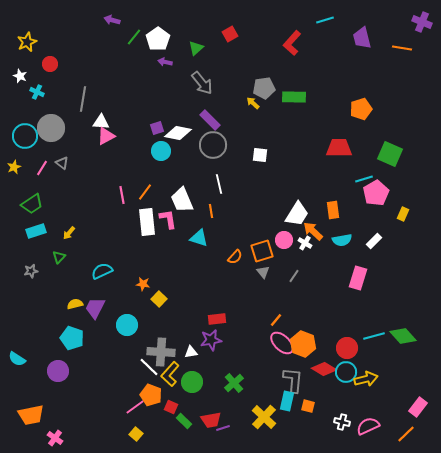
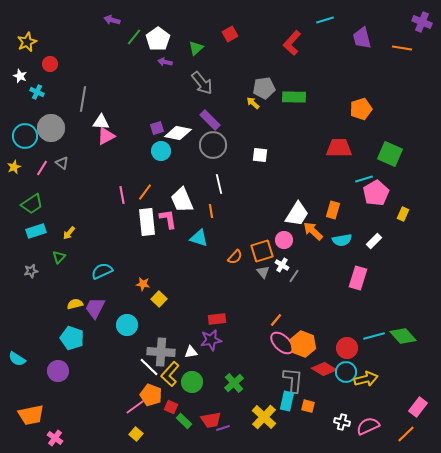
orange rectangle at (333, 210): rotated 24 degrees clockwise
white cross at (305, 243): moved 23 px left, 22 px down
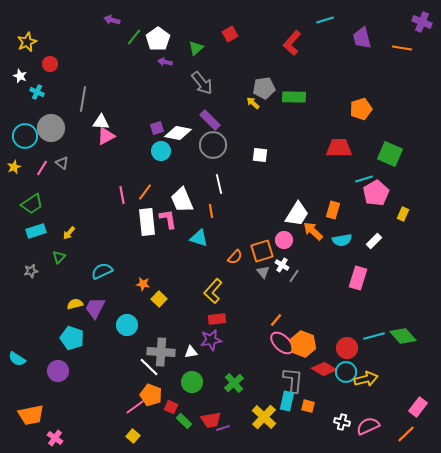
yellow L-shape at (170, 374): moved 43 px right, 83 px up
yellow square at (136, 434): moved 3 px left, 2 px down
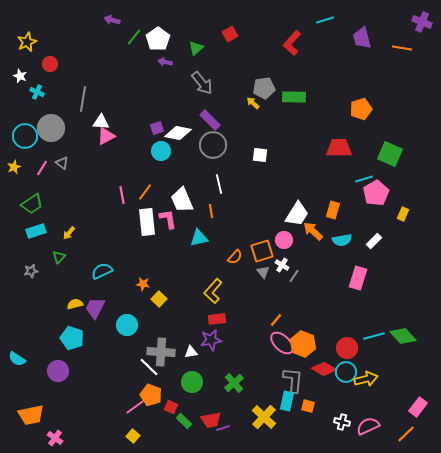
cyan triangle at (199, 238): rotated 30 degrees counterclockwise
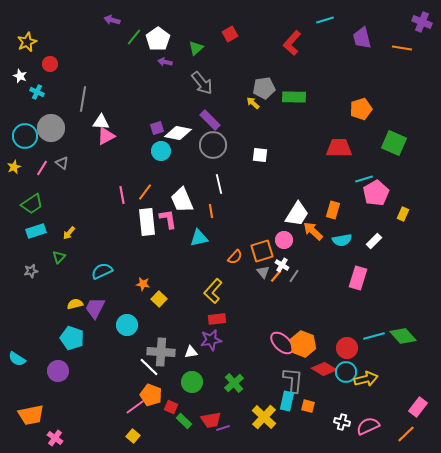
green square at (390, 154): moved 4 px right, 11 px up
orange line at (276, 320): moved 44 px up
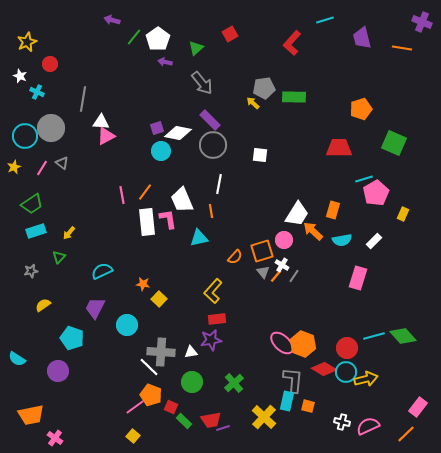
white line at (219, 184): rotated 24 degrees clockwise
yellow semicircle at (75, 304): moved 32 px left, 1 px down; rotated 21 degrees counterclockwise
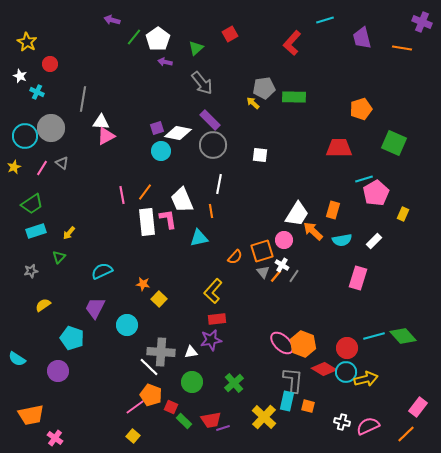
yellow star at (27, 42): rotated 18 degrees counterclockwise
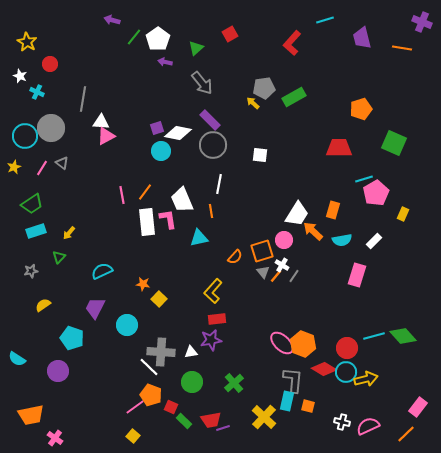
green rectangle at (294, 97): rotated 30 degrees counterclockwise
pink rectangle at (358, 278): moved 1 px left, 3 px up
